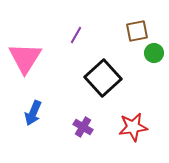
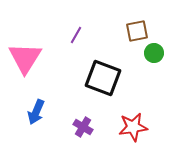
black square: rotated 27 degrees counterclockwise
blue arrow: moved 3 px right, 1 px up
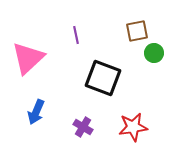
purple line: rotated 42 degrees counterclockwise
pink triangle: moved 3 px right; rotated 15 degrees clockwise
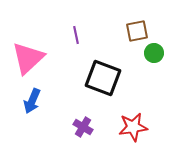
blue arrow: moved 4 px left, 11 px up
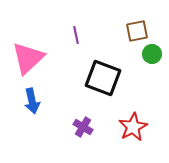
green circle: moved 2 px left, 1 px down
blue arrow: rotated 35 degrees counterclockwise
red star: rotated 20 degrees counterclockwise
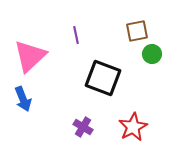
pink triangle: moved 2 px right, 2 px up
blue arrow: moved 9 px left, 2 px up; rotated 10 degrees counterclockwise
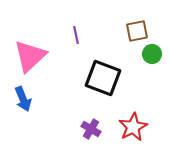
purple cross: moved 8 px right, 2 px down
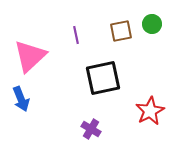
brown square: moved 16 px left
green circle: moved 30 px up
black square: rotated 33 degrees counterclockwise
blue arrow: moved 2 px left
red star: moved 17 px right, 16 px up
